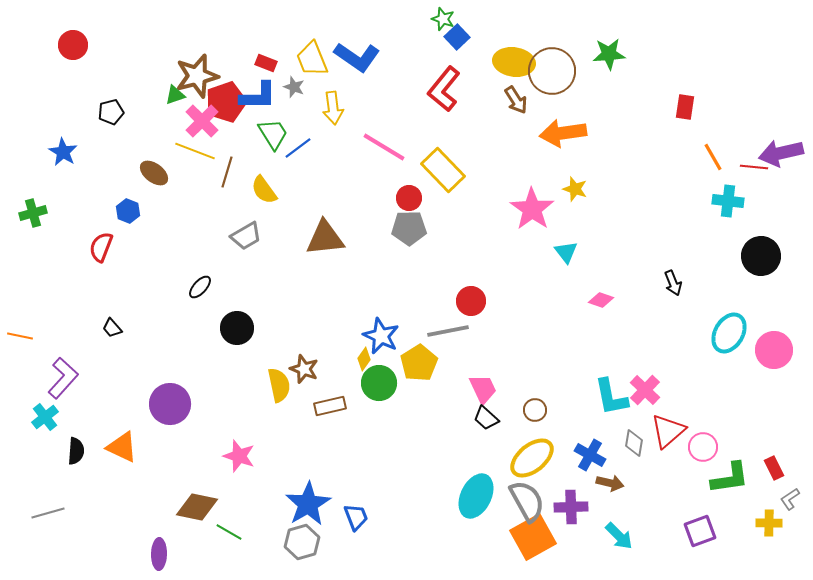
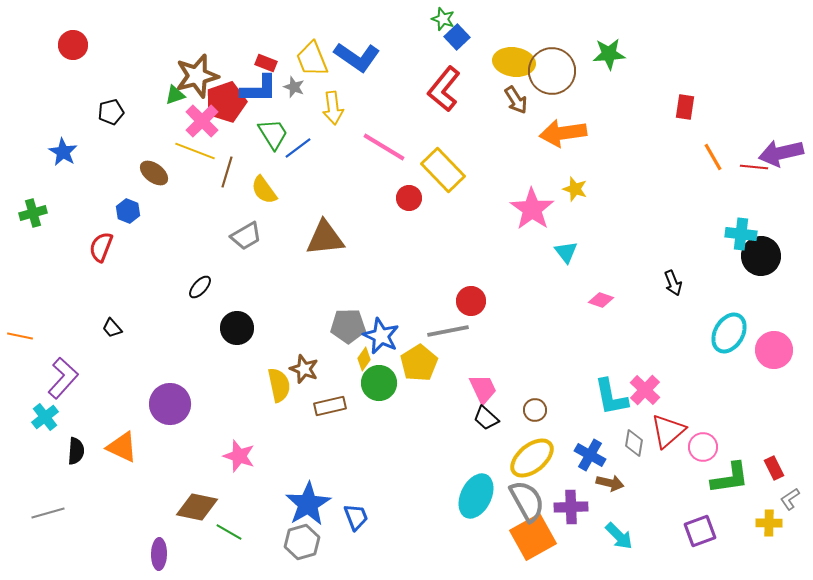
blue L-shape at (258, 96): moved 1 px right, 7 px up
cyan cross at (728, 201): moved 13 px right, 33 px down
gray pentagon at (409, 228): moved 61 px left, 98 px down
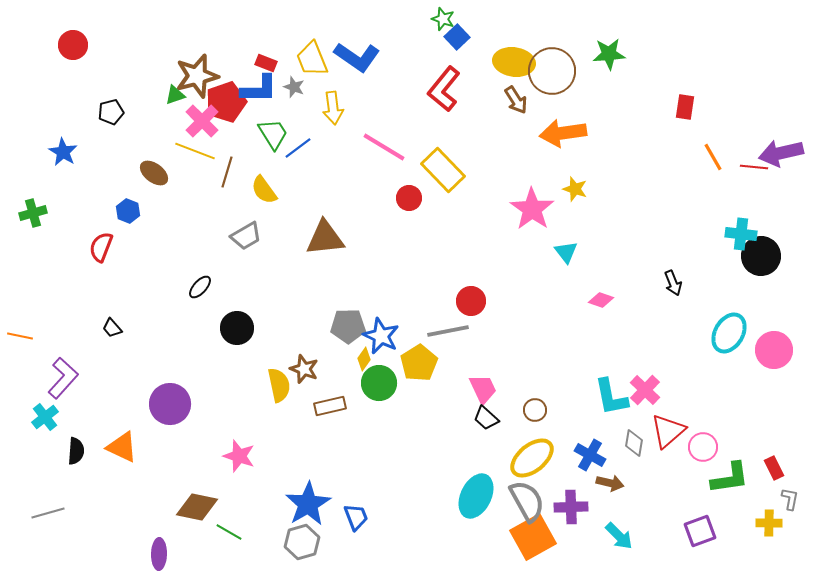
gray L-shape at (790, 499): rotated 135 degrees clockwise
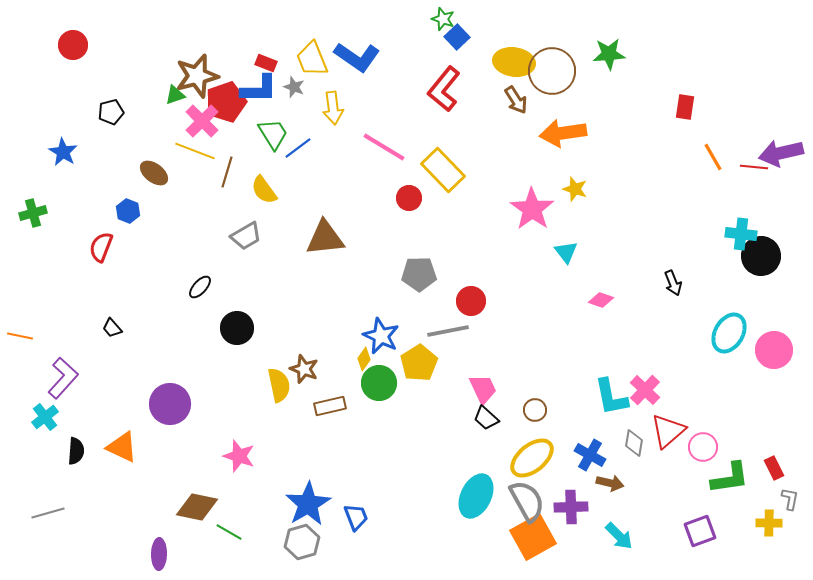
gray pentagon at (348, 326): moved 71 px right, 52 px up
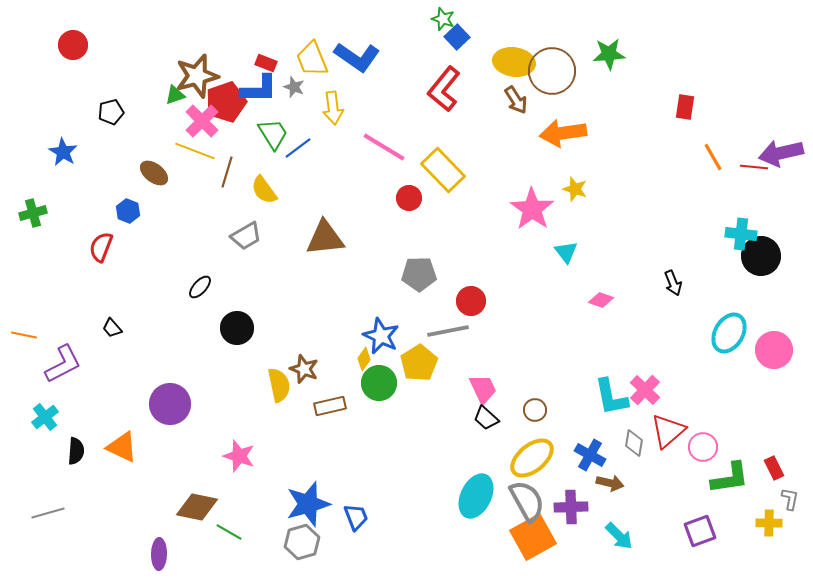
orange line at (20, 336): moved 4 px right, 1 px up
purple L-shape at (63, 378): moved 14 px up; rotated 21 degrees clockwise
blue star at (308, 504): rotated 15 degrees clockwise
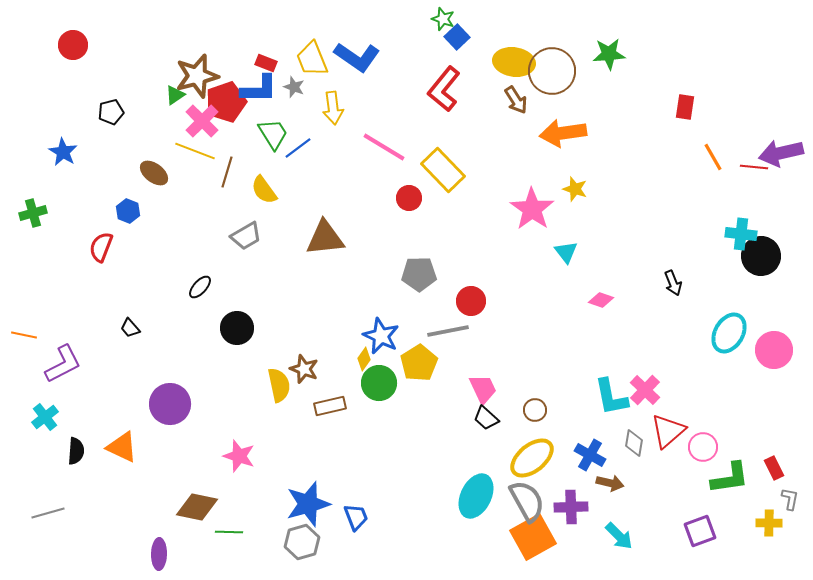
green triangle at (175, 95): rotated 15 degrees counterclockwise
black trapezoid at (112, 328): moved 18 px right
green line at (229, 532): rotated 28 degrees counterclockwise
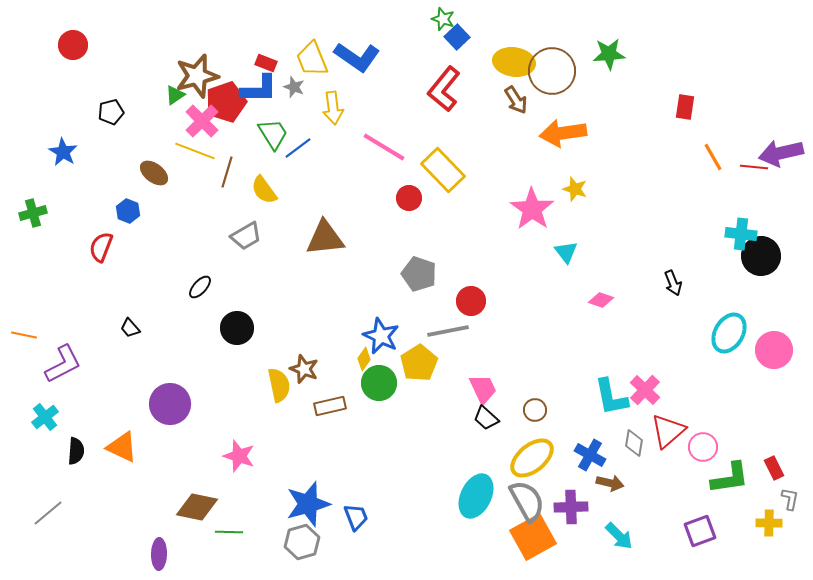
gray pentagon at (419, 274): rotated 20 degrees clockwise
gray line at (48, 513): rotated 24 degrees counterclockwise
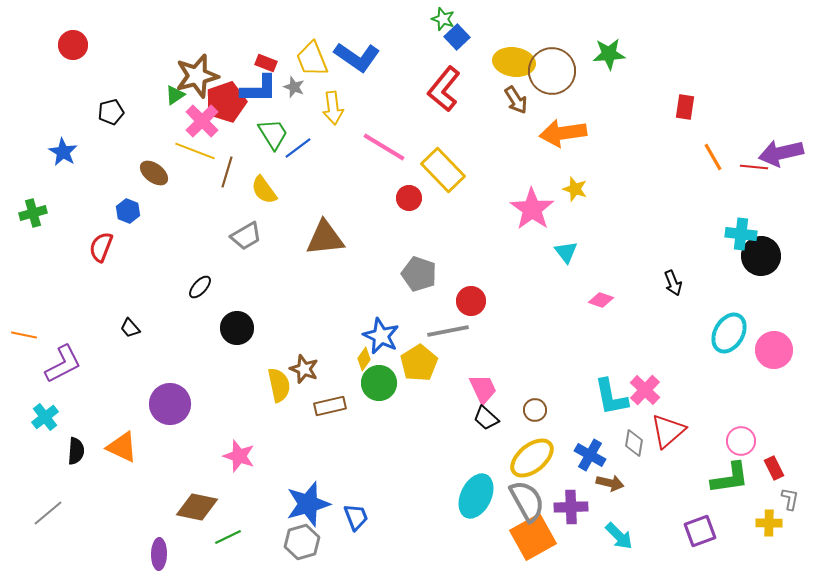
pink circle at (703, 447): moved 38 px right, 6 px up
green line at (229, 532): moved 1 px left, 5 px down; rotated 28 degrees counterclockwise
